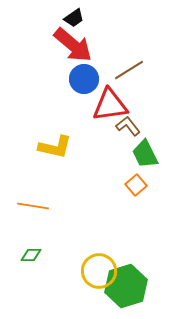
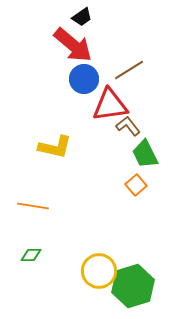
black trapezoid: moved 8 px right, 1 px up
green hexagon: moved 7 px right
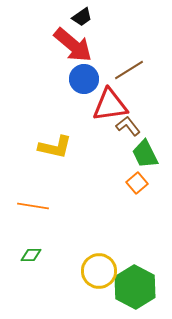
orange square: moved 1 px right, 2 px up
green hexagon: moved 2 px right, 1 px down; rotated 15 degrees counterclockwise
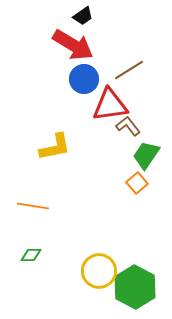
black trapezoid: moved 1 px right, 1 px up
red arrow: rotated 9 degrees counterclockwise
yellow L-shape: rotated 24 degrees counterclockwise
green trapezoid: moved 1 px right, 1 px down; rotated 60 degrees clockwise
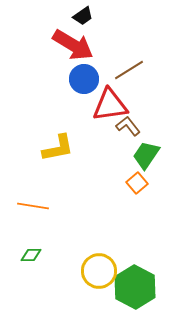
yellow L-shape: moved 3 px right, 1 px down
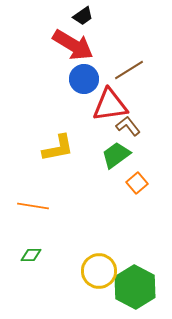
green trapezoid: moved 30 px left; rotated 20 degrees clockwise
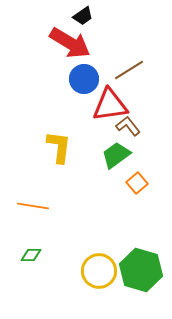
red arrow: moved 3 px left, 2 px up
yellow L-shape: moved 1 px right, 1 px up; rotated 72 degrees counterclockwise
green hexagon: moved 6 px right, 17 px up; rotated 12 degrees counterclockwise
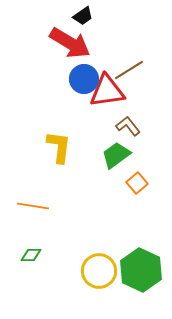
red triangle: moved 3 px left, 14 px up
green hexagon: rotated 9 degrees clockwise
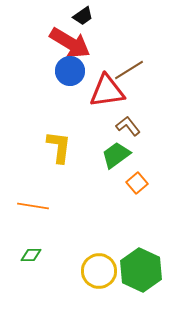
blue circle: moved 14 px left, 8 px up
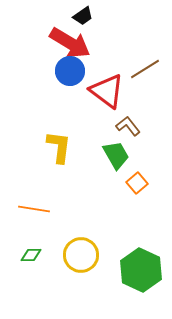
brown line: moved 16 px right, 1 px up
red triangle: rotated 45 degrees clockwise
green trapezoid: rotated 96 degrees clockwise
orange line: moved 1 px right, 3 px down
yellow circle: moved 18 px left, 16 px up
